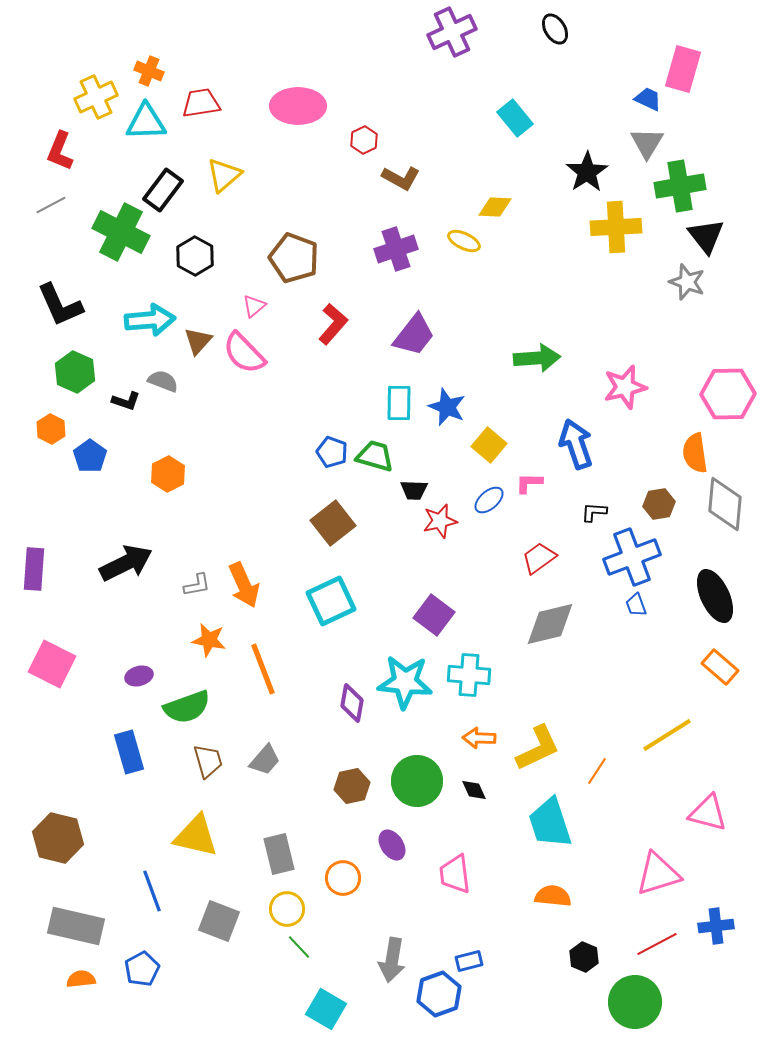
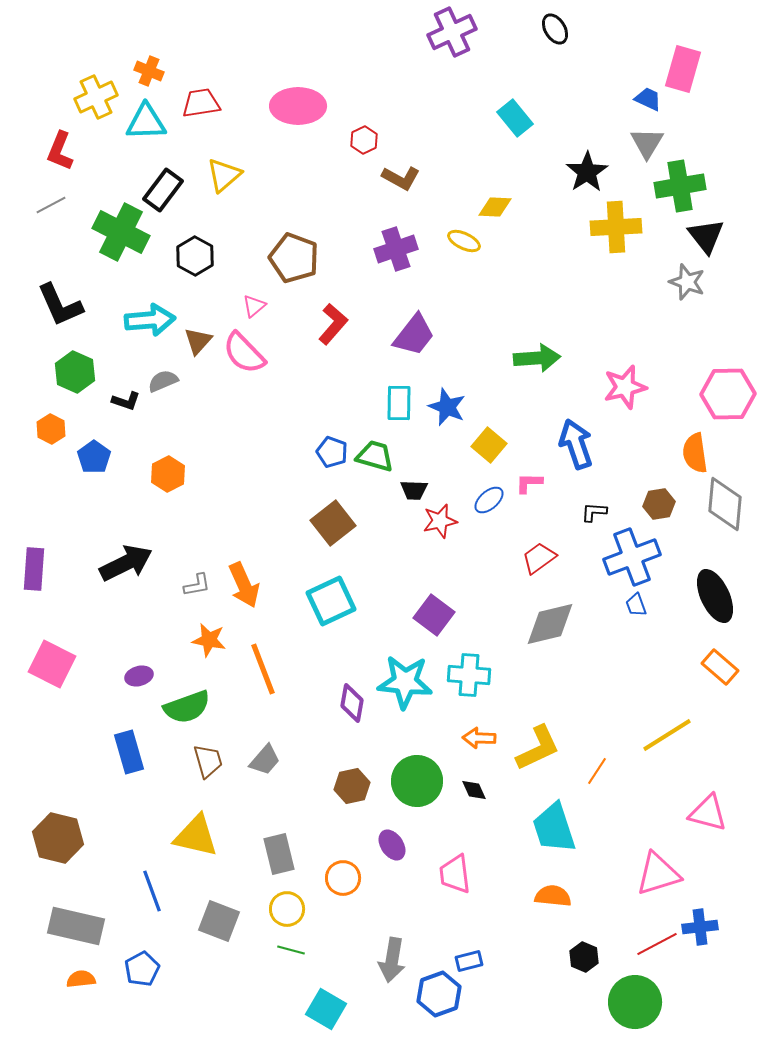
gray semicircle at (163, 381): rotated 44 degrees counterclockwise
blue pentagon at (90, 456): moved 4 px right, 1 px down
cyan trapezoid at (550, 823): moved 4 px right, 5 px down
blue cross at (716, 926): moved 16 px left, 1 px down
green line at (299, 947): moved 8 px left, 3 px down; rotated 32 degrees counterclockwise
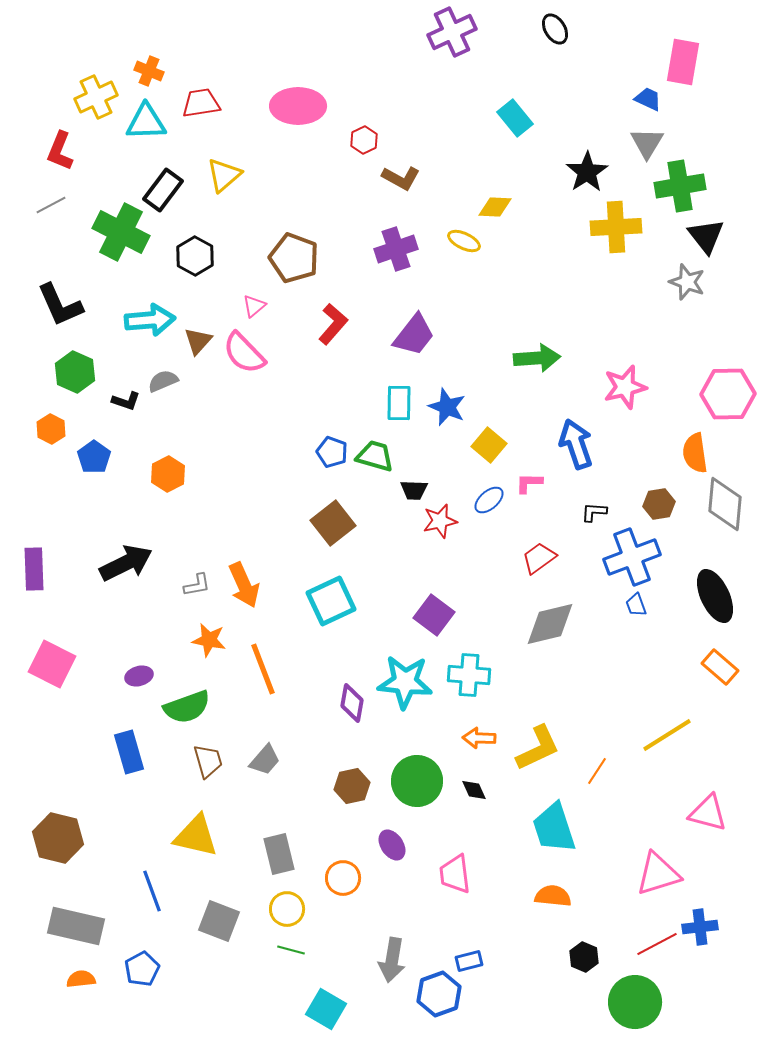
pink rectangle at (683, 69): moved 7 px up; rotated 6 degrees counterclockwise
purple rectangle at (34, 569): rotated 6 degrees counterclockwise
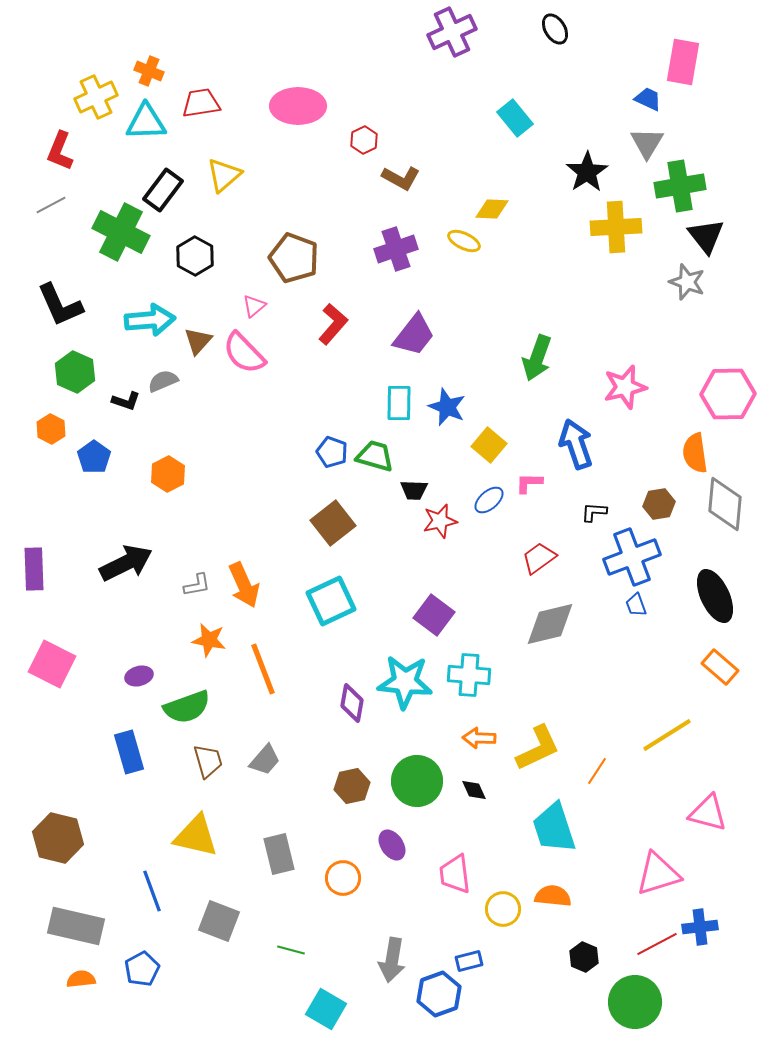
yellow diamond at (495, 207): moved 3 px left, 2 px down
green arrow at (537, 358): rotated 114 degrees clockwise
yellow circle at (287, 909): moved 216 px right
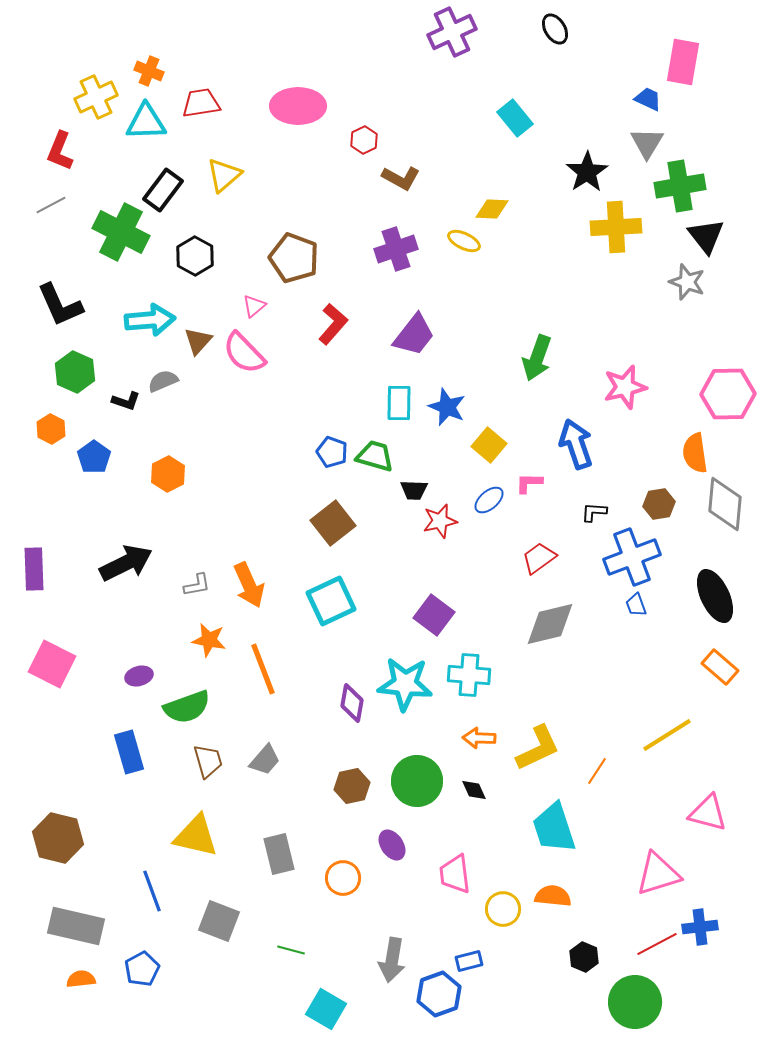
orange arrow at (244, 585): moved 5 px right
cyan star at (405, 682): moved 2 px down
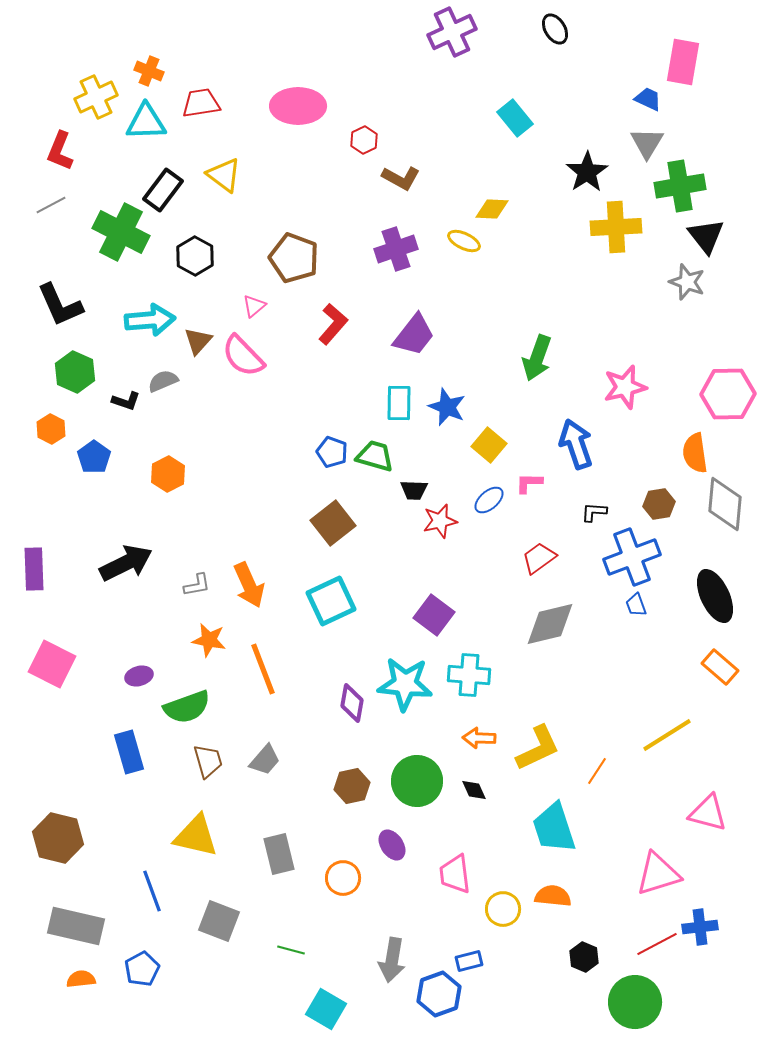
yellow triangle at (224, 175): rotated 42 degrees counterclockwise
pink semicircle at (244, 353): moved 1 px left, 3 px down
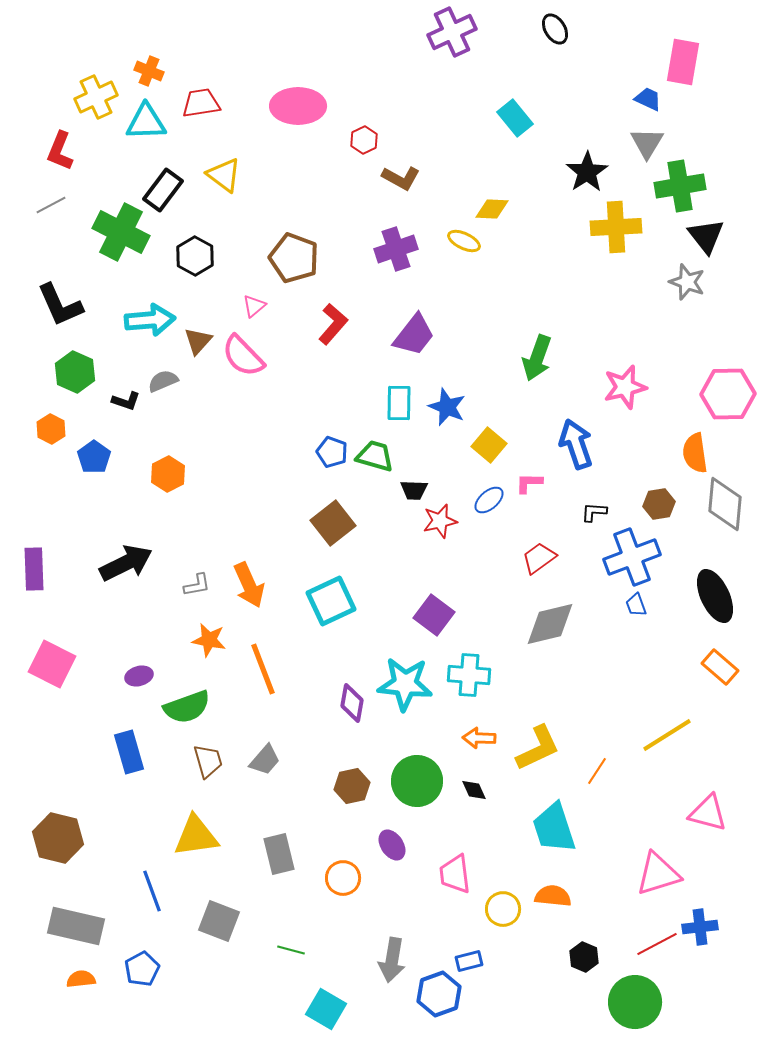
yellow triangle at (196, 836): rotated 21 degrees counterclockwise
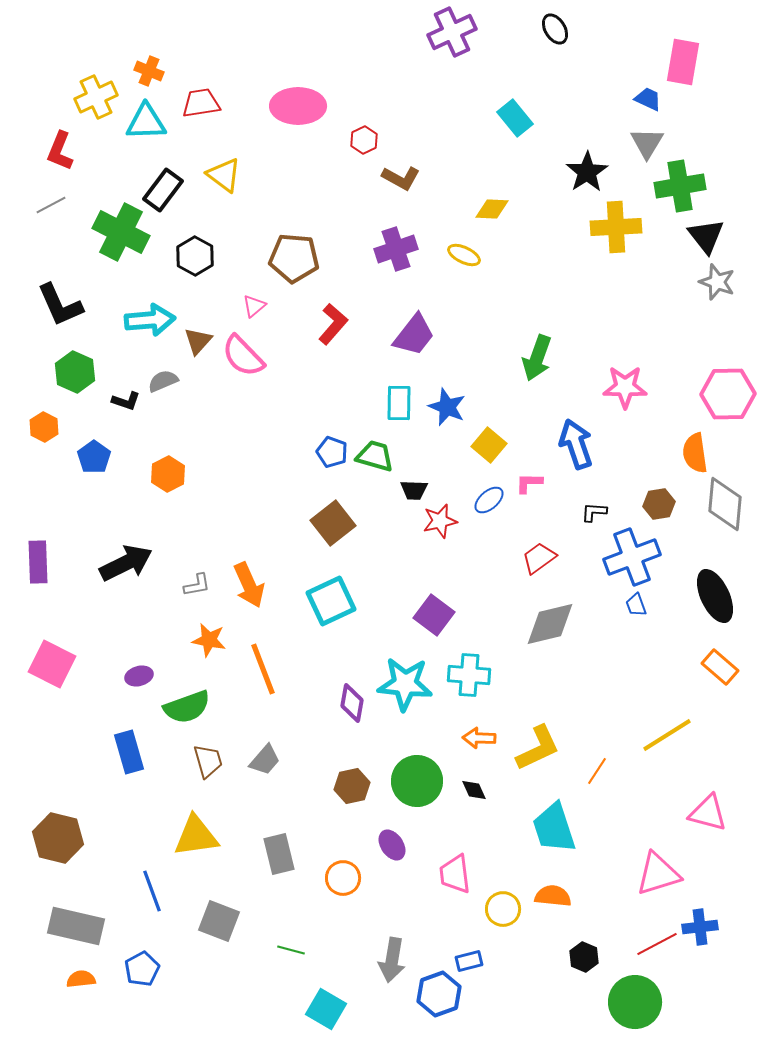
yellow ellipse at (464, 241): moved 14 px down
brown pentagon at (294, 258): rotated 15 degrees counterclockwise
gray star at (687, 282): moved 30 px right
pink star at (625, 387): rotated 15 degrees clockwise
orange hexagon at (51, 429): moved 7 px left, 2 px up
purple rectangle at (34, 569): moved 4 px right, 7 px up
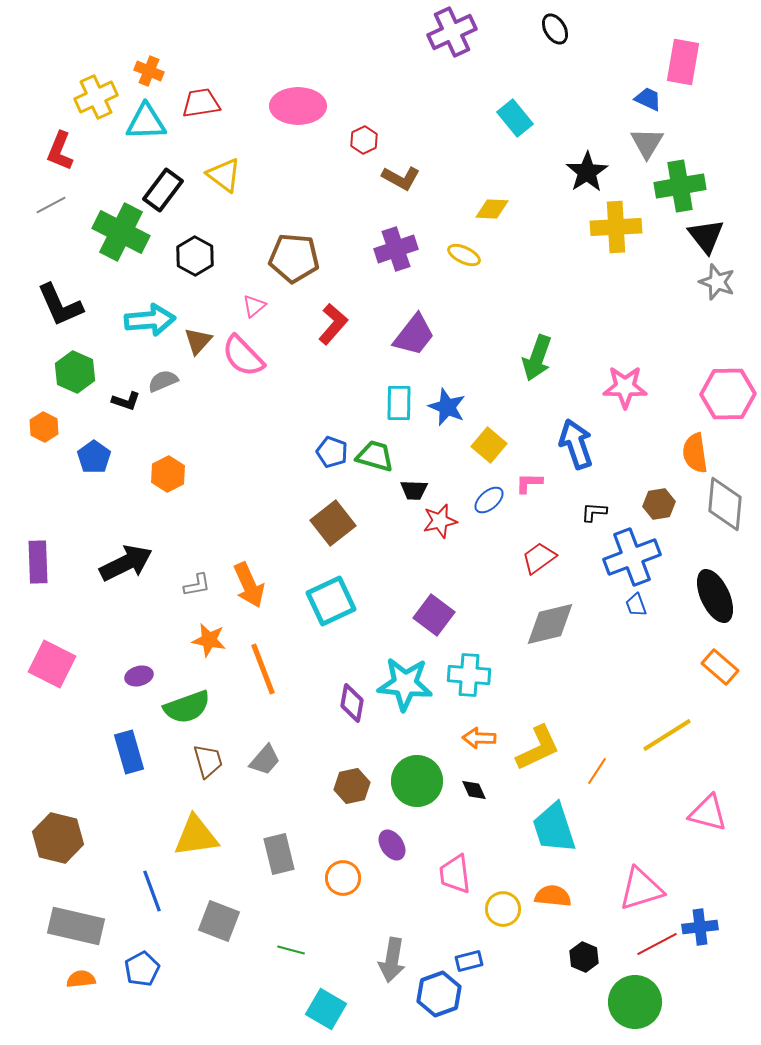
pink triangle at (658, 874): moved 17 px left, 15 px down
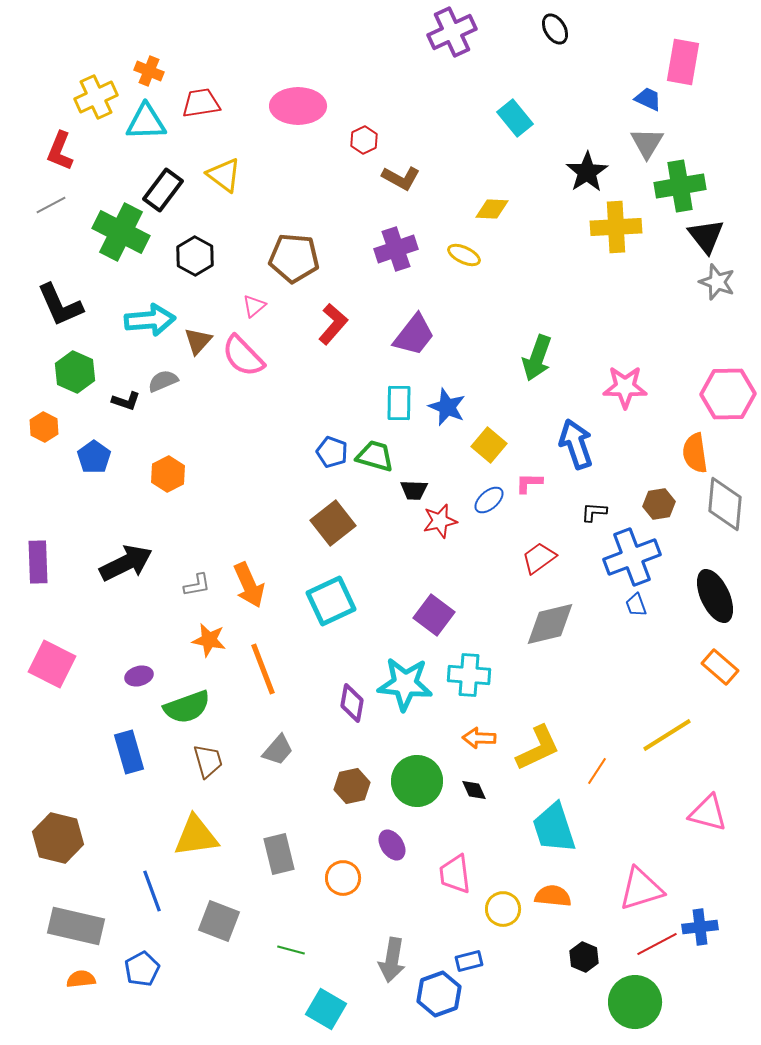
gray trapezoid at (265, 760): moved 13 px right, 10 px up
